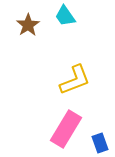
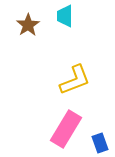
cyan trapezoid: rotated 35 degrees clockwise
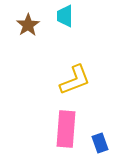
pink rectangle: rotated 27 degrees counterclockwise
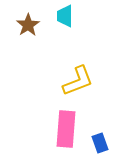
yellow L-shape: moved 3 px right, 1 px down
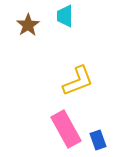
pink rectangle: rotated 33 degrees counterclockwise
blue rectangle: moved 2 px left, 3 px up
